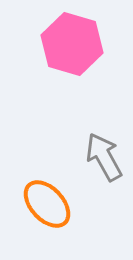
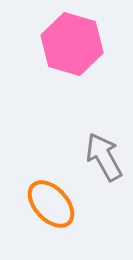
orange ellipse: moved 4 px right
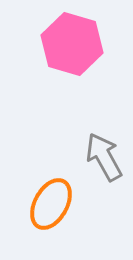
orange ellipse: rotated 72 degrees clockwise
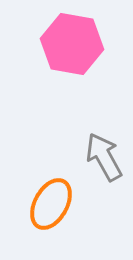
pink hexagon: rotated 6 degrees counterclockwise
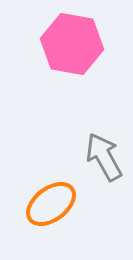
orange ellipse: rotated 24 degrees clockwise
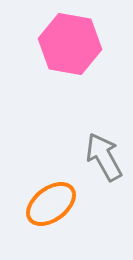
pink hexagon: moved 2 px left
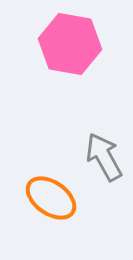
orange ellipse: moved 6 px up; rotated 72 degrees clockwise
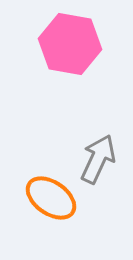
gray arrow: moved 6 px left, 2 px down; rotated 54 degrees clockwise
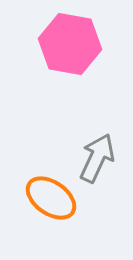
gray arrow: moved 1 px left, 1 px up
